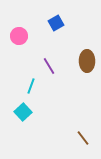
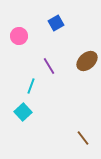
brown ellipse: rotated 50 degrees clockwise
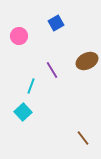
brown ellipse: rotated 15 degrees clockwise
purple line: moved 3 px right, 4 px down
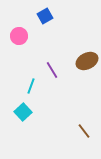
blue square: moved 11 px left, 7 px up
brown line: moved 1 px right, 7 px up
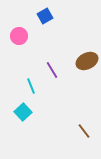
cyan line: rotated 42 degrees counterclockwise
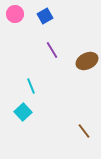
pink circle: moved 4 px left, 22 px up
purple line: moved 20 px up
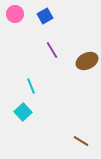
brown line: moved 3 px left, 10 px down; rotated 21 degrees counterclockwise
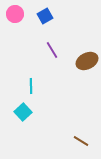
cyan line: rotated 21 degrees clockwise
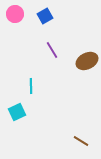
cyan square: moved 6 px left; rotated 18 degrees clockwise
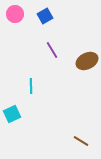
cyan square: moved 5 px left, 2 px down
